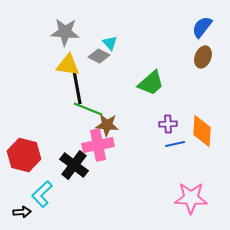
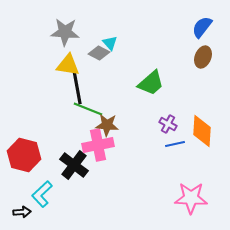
gray diamond: moved 3 px up
purple cross: rotated 30 degrees clockwise
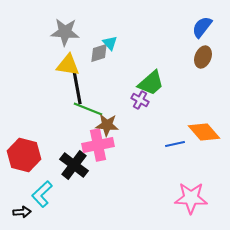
gray diamond: rotated 45 degrees counterclockwise
purple cross: moved 28 px left, 24 px up
orange diamond: moved 2 px right, 1 px down; rotated 44 degrees counterclockwise
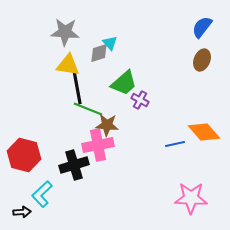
brown ellipse: moved 1 px left, 3 px down
green trapezoid: moved 27 px left
black cross: rotated 36 degrees clockwise
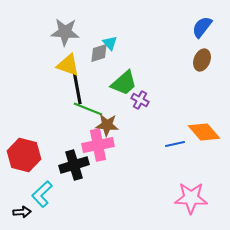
yellow triangle: rotated 10 degrees clockwise
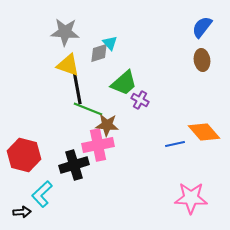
brown ellipse: rotated 30 degrees counterclockwise
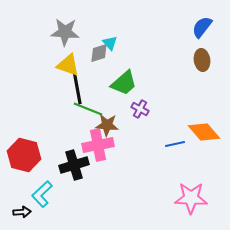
purple cross: moved 9 px down
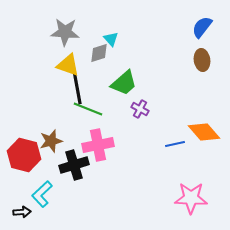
cyan triangle: moved 1 px right, 4 px up
brown star: moved 56 px left, 16 px down; rotated 20 degrees counterclockwise
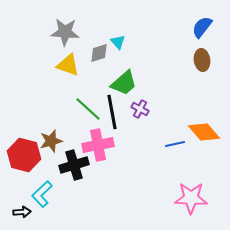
cyan triangle: moved 7 px right, 3 px down
black line: moved 35 px right, 25 px down
green line: rotated 20 degrees clockwise
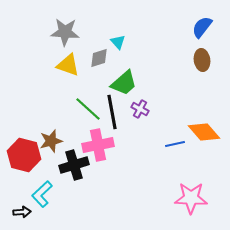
gray diamond: moved 5 px down
